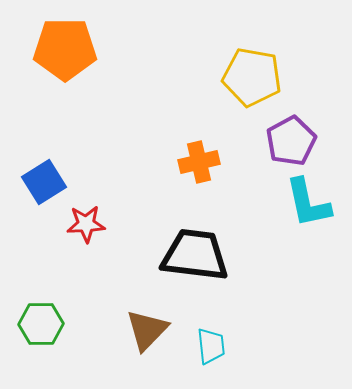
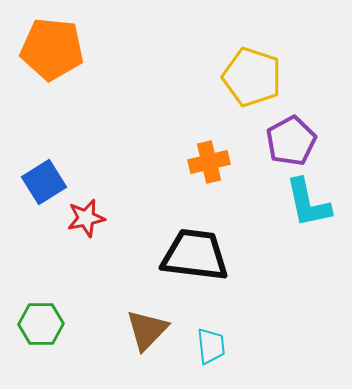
orange pentagon: moved 13 px left; rotated 6 degrees clockwise
yellow pentagon: rotated 8 degrees clockwise
orange cross: moved 10 px right
red star: moved 6 px up; rotated 9 degrees counterclockwise
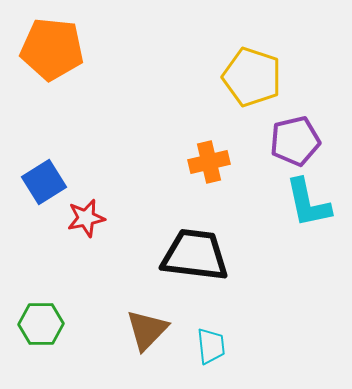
purple pentagon: moved 4 px right; rotated 15 degrees clockwise
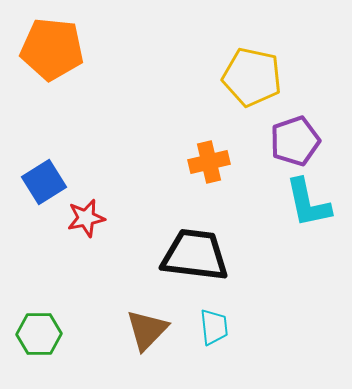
yellow pentagon: rotated 6 degrees counterclockwise
purple pentagon: rotated 6 degrees counterclockwise
green hexagon: moved 2 px left, 10 px down
cyan trapezoid: moved 3 px right, 19 px up
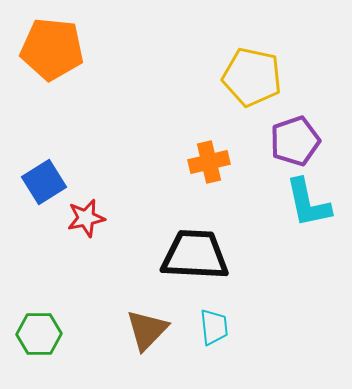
black trapezoid: rotated 4 degrees counterclockwise
